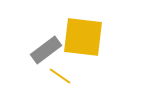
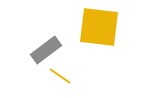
yellow square: moved 16 px right, 10 px up
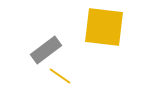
yellow square: moved 5 px right
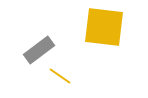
gray rectangle: moved 7 px left
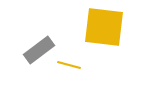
yellow line: moved 9 px right, 11 px up; rotated 20 degrees counterclockwise
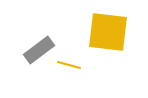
yellow square: moved 4 px right, 5 px down
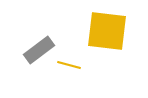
yellow square: moved 1 px left, 1 px up
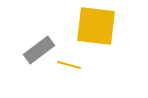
yellow square: moved 11 px left, 5 px up
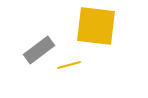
yellow line: rotated 30 degrees counterclockwise
